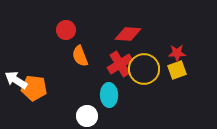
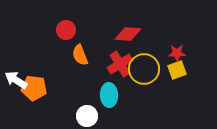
orange semicircle: moved 1 px up
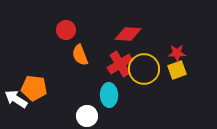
white arrow: moved 19 px down
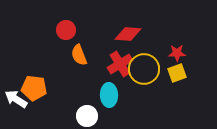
orange semicircle: moved 1 px left
yellow square: moved 3 px down
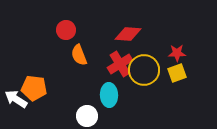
yellow circle: moved 1 px down
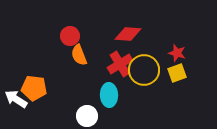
red circle: moved 4 px right, 6 px down
red star: rotated 18 degrees clockwise
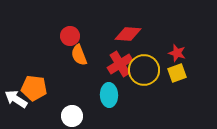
white circle: moved 15 px left
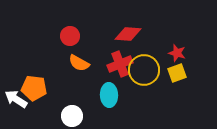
orange semicircle: moved 8 px down; rotated 40 degrees counterclockwise
red cross: rotated 10 degrees clockwise
